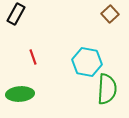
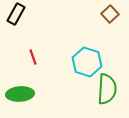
cyan hexagon: rotated 8 degrees clockwise
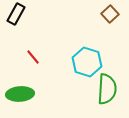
red line: rotated 21 degrees counterclockwise
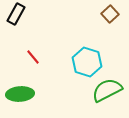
green semicircle: moved 1 px down; rotated 120 degrees counterclockwise
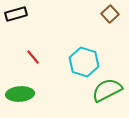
black rectangle: rotated 45 degrees clockwise
cyan hexagon: moved 3 px left
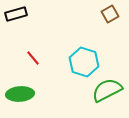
brown square: rotated 12 degrees clockwise
red line: moved 1 px down
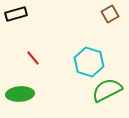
cyan hexagon: moved 5 px right
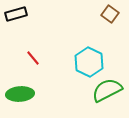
brown square: rotated 24 degrees counterclockwise
cyan hexagon: rotated 8 degrees clockwise
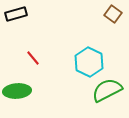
brown square: moved 3 px right
green ellipse: moved 3 px left, 3 px up
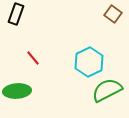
black rectangle: rotated 55 degrees counterclockwise
cyan hexagon: rotated 8 degrees clockwise
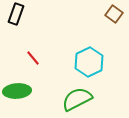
brown square: moved 1 px right
green semicircle: moved 30 px left, 9 px down
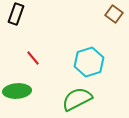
cyan hexagon: rotated 8 degrees clockwise
